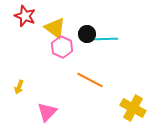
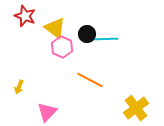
yellow cross: moved 3 px right; rotated 25 degrees clockwise
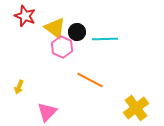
black circle: moved 10 px left, 2 px up
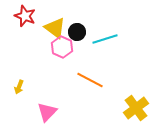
cyan line: rotated 15 degrees counterclockwise
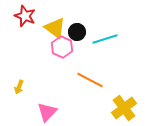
yellow cross: moved 12 px left
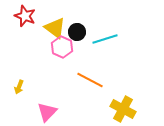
yellow cross: moved 1 px left, 1 px down; rotated 25 degrees counterclockwise
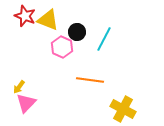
yellow triangle: moved 7 px left, 8 px up; rotated 15 degrees counterclockwise
cyan line: moved 1 px left; rotated 45 degrees counterclockwise
orange line: rotated 20 degrees counterclockwise
yellow arrow: rotated 16 degrees clockwise
pink triangle: moved 21 px left, 9 px up
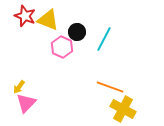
orange line: moved 20 px right, 7 px down; rotated 12 degrees clockwise
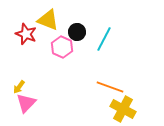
red star: moved 1 px right, 18 px down
